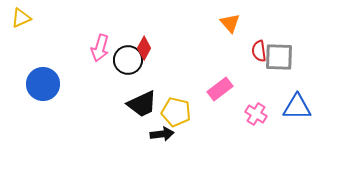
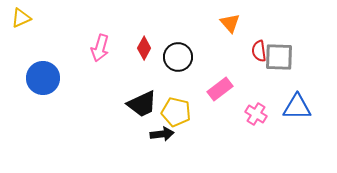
black circle: moved 50 px right, 3 px up
blue circle: moved 6 px up
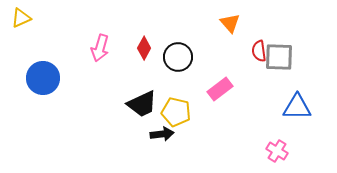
pink cross: moved 21 px right, 37 px down
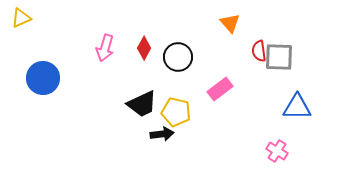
pink arrow: moved 5 px right
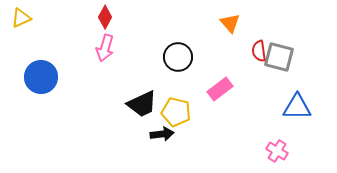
red diamond: moved 39 px left, 31 px up
gray square: rotated 12 degrees clockwise
blue circle: moved 2 px left, 1 px up
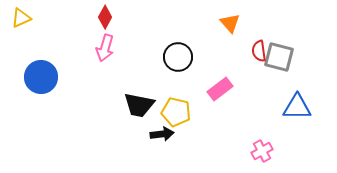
black trapezoid: moved 3 px left, 1 px down; rotated 36 degrees clockwise
pink cross: moved 15 px left; rotated 30 degrees clockwise
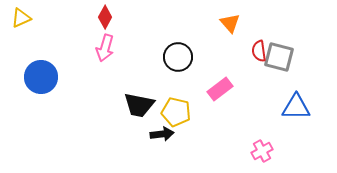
blue triangle: moved 1 px left
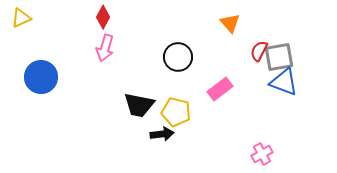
red diamond: moved 2 px left
red semicircle: rotated 35 degrees clockwise
gray square: rotated 24 degrees counterclockwise
blue triangle: moved 12 px left, 25 px up; rotated 20 degrees clockwise
pink cross: moved 3 px down
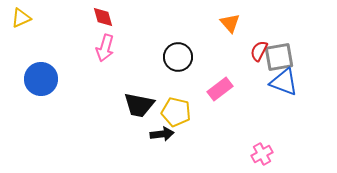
red diamond: rotated 45 degrees counterclockwise
blue circle: moved 2 px down
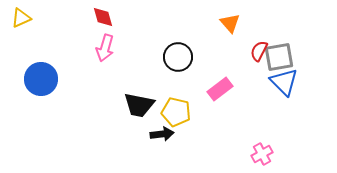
blue triangle: rotated 24 degrees clockwise
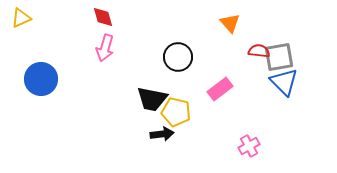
red semicircle: rotated 70 degrees clockwise
black trapezoid: moved 13 px right, 6 px up
pink cross: moved 13 px left, 8 px up
